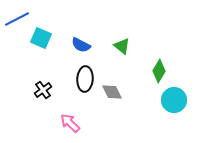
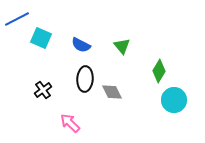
green triangle: rotated 12 degrees clockwise
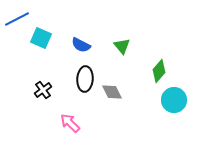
green diamond: rotated 10 degrees clockwise
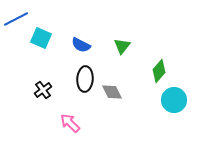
blue line: moved 1 px left
green triangle: rotated 18 degrees clockwise
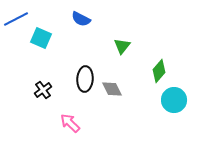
blue semicircle: moved 26 px up
gray diamond: moved 3 px up
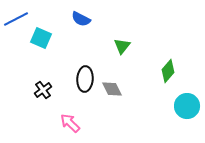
green diamond: moved 9 px right
cyan circle: moved 13 px right, 6 px down
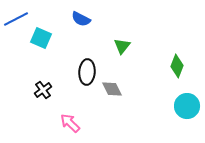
green diamond: moved 9 px right, 5 px up; rotated 20 degrees counterclockwise
black ellipse: moved 2 px right, 7 px up
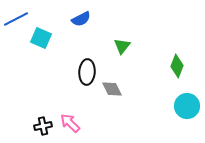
blue semicircle: rotated 54 degrees counterclockwise
black cross: moved 36 px down; rotated 24 degrees clockwise
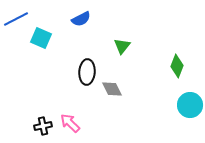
cyan circle: moved 3 px right, 1 px up
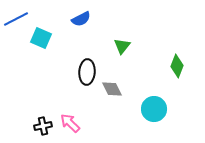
cyan circle: moved 36 px left, 4 px down
